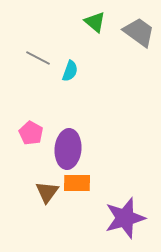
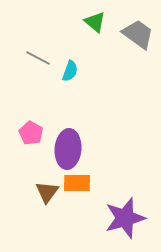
gray trapezoid: moved 1 px left, 2 px down
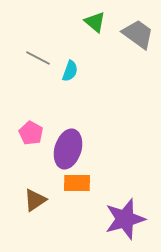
purple ellipse: rotated 12 degrees clockwise
brown triangle: moved 12 px left, 8 px down; rotated 20 degrees clockwise
purple star: moved 1 px down
